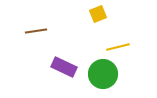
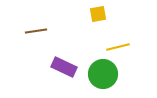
yellow square: rotated 12 degrees clockwise
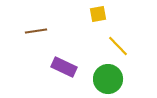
yellow line: moved 1 px up; rotated 60 degrees clockwise
green circle: moved 5 px right, 5 px down
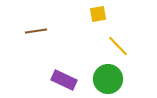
purple rectangle: moved 13 px down
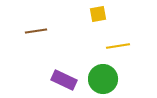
yellow line: rotated 55 degrees counterclockwise
green circle: moved 5 px left
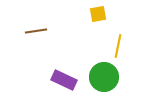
yellow line: rotated 70 degrees counterclockwise
green circle: moved 1 px right, 2 px up
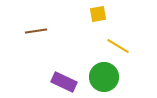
yellow line: rotated 70 degrees counterclockwise
purple rectangle: moved 2 px down
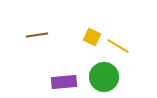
yellow square: moved 6 px left, 23 px down; rotated 36 degrees clockwise
brown line: moved 1 px right, 4 px down
purple rectangle: rotated 30 degrees counterclockwise
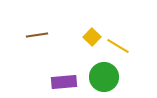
yellow square: rotated 18 degrees clockwise
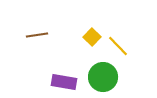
yellow line: rotated 15 degrees clockwise
green circle: moved 1 px left
purple rectangle: rotated 15 degrees clockwise
